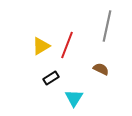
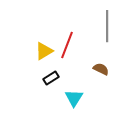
gray line: rotated 12 degrees counterclockwise
yellow triangle: moved 3 px right, 5 px down
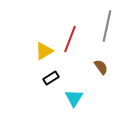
gray line: rotated 12 degrees clockwise
red line: moved 3 px right, 6 px up
brown semicircle: moved 2 px up; rotated 28 degrees clockwise
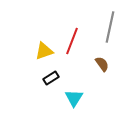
gray line: moved 3 px right, 1 px down
red line: moved 2 px right, 2 px down
yellow triangle: rotated 12 degrees clockwise
brown semicircle: moved 1 px right, 3 px up
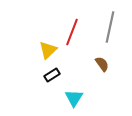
red line: moved 9 px up
yellow triangle: moved 4 px right, 1 px up; rotated 24 degrees counterclockwise
black rectangle: moved 1 px right, 3 px up
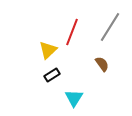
gray line: rotated 20 degrees clockwise
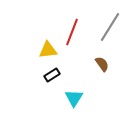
yellow triangle: rotated 36 degrees clockwise
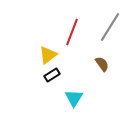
yellow triangle: moved 5 px down; rotated 30 degrees counterclockwise
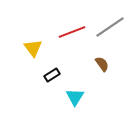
gray line: rotated 24 degrees clockwise
red line: rotated 48 degrees clockwise
yellow triangle: moved 15 px left, 7 px up; rotated 30 degrees counterclockwise
cyan triangle: moved 1 px right, 1 px up
